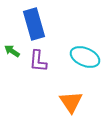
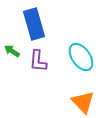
cyan ellipse: moved 4 px left; rotated 32 degrees clockwise
orange triangle: moved 12 px right; rotated 10 degrees counterclockwise
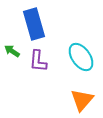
orange triangle: moved 1 px left, 2 px up; rotated 25 degrees clockwise
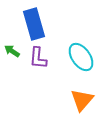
purple L-shape: moved 3 px up
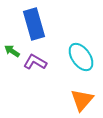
purple L-shape: moved 3 px left, 4 px down; rotated 115 degrees clockwise
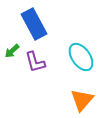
blue rectangle: rotated 12 degrees counterclockwise
green arrow: rotated 77 degrees counterclockwise
purple L-shape: rotated 135 degrees counterclockwise
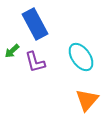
blue rectangle: moved 1 px right
orange triangle: moved 5 px right
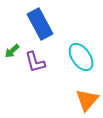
blue rectangle: moved 5 px right
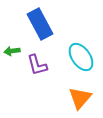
green arrow: rotated 35 degrees clockwise
purple L-shape: moved 2 px right, 3 px down
orange triangle: moved 7 px left, 2 px up
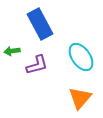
purple L-shape: rotated 90 degrees counterclockwise
